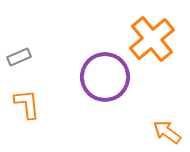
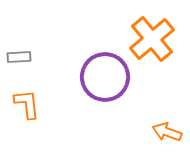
gray rectangle: rotated 20 degrees clockwise
orange arrow: rotated 16 degrees counterclockwise
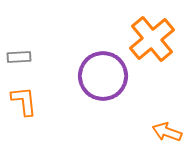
purple circle: moved 2 px left, 1 px up
orange L-shape: moved 3 px left, 3 px up
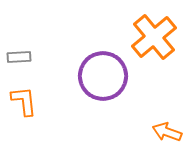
orange cross: moved 2 px right, 2 px up
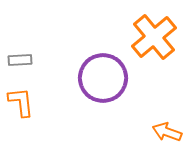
gray rectangle: moved 1 px right, 3 px down
purple circle: moved 2 px down
orange L-shape: moved 3 px left, 1 px down
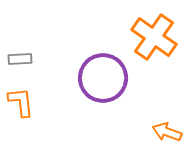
orange cross: rotated 15 degrees counterclockwise
gray rectangle: moved 1 px up
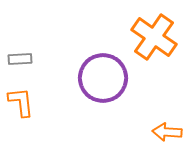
orange arrow: rotated 16 degrees counterclockwise
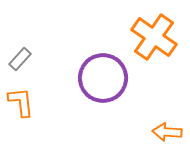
gray rectangle: rotated 45 degrees counterclockwise
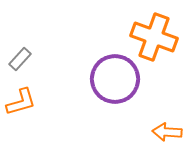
orange cross: rotated 15 degrees counterclockwise
purple circle: moved 12 px right, 1 px down
orange L-shape: rotated 80 degrees clockwise
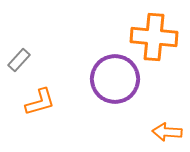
orange cross: rotated 15 degrees counterclockwise
gray rectangle: moved 1 px left, 1 px down
orange L-shape: moved 19 px right
